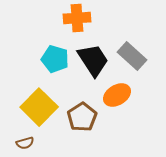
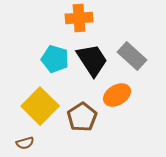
orange cross: moved 2 px right
black trapezoid: moved 1 px left
yellow square: moved 1 px right, 1 px up
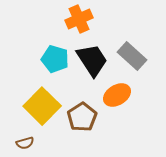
orange cross: moved 1 px down; rotated 20 degrees counterclockwise
yellow square: moved 2 px right
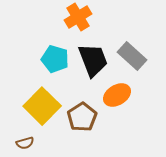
orange cross: moved 1 px left, 2 px up; rotated 8 degrees counterclockwise
black trapezoid: moved 1 px right; rotated 12 degrees clockwise
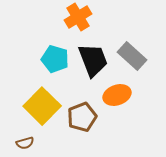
orange ellipse: rotated 12 degrees clockwise
brown pentagon: rotated 12 degrees clockwise
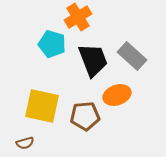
cyan pentagon: moved 3 px left, 15 px up
yellow square: rotated 33 degrees counterclockwise
brown pentagon: moved 3 px right, 1 px up; rotated 16 degrees clockwise
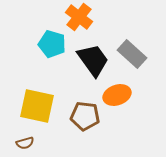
orange cross: moved 1 px right; rotated 20 degrees counterclockwise
gray rectangle: moved 2 px up
black trapezoid: rotated 15 degrees counterclockwise
yellow square: moved 5 px left
brown pentagon: rotated 12 degrees clockwise
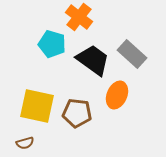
black trapezoid: rotated 18 degrees counterclockwise
orange ellipse: rotated 48 degrees counterclockwise
brown pentagon: moved 8 px left, 3 px up
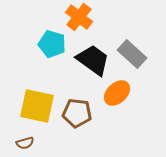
orange ellipse: moved 2 px up; rotated 24 degrees clockwise
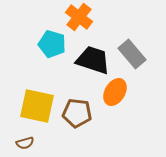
gray rectangle: rotated 8 degrees clockwise
black trapezoid: rotated 18 degrees counterclockwise
orange ellipse: moved 2 px left, 1 px up; rotated 16 degrees counterclockwise
